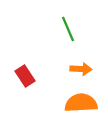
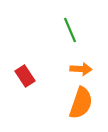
green line: moved 2 px right, 1 px down
orange semicircle: rotated 112 degrees clockwise
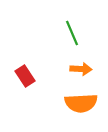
green line: moved 2 px right, 3 px down
orange semicircle: rotated 68 degrees clockwise
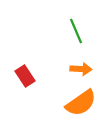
green line: moved 4 px right, 2 px up
orange semicircle: rotated 32 degrees counterclockwise
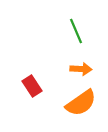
red rectangle: moved 7 px right, 10 px down
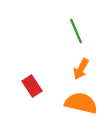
orange arrow: rotated 115 degrees clockwise
orange semicircle: rotated 132 degrees counterclockwise
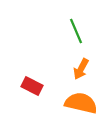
red rectangle: rotated 30 degrees counterclockwise
